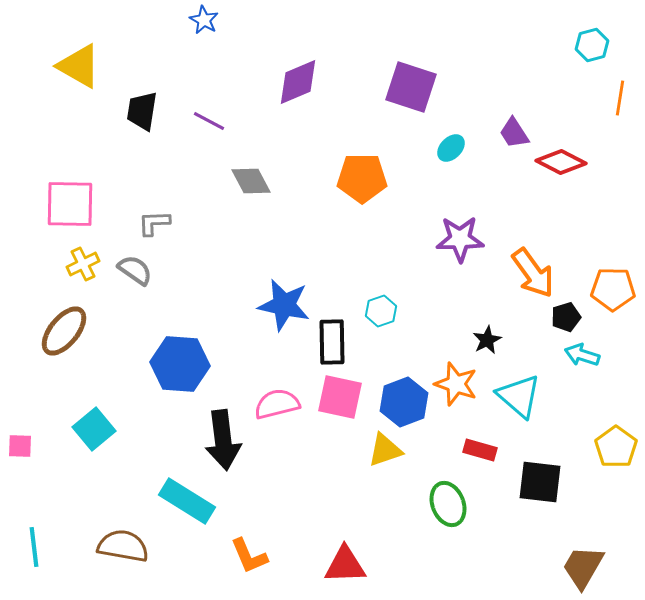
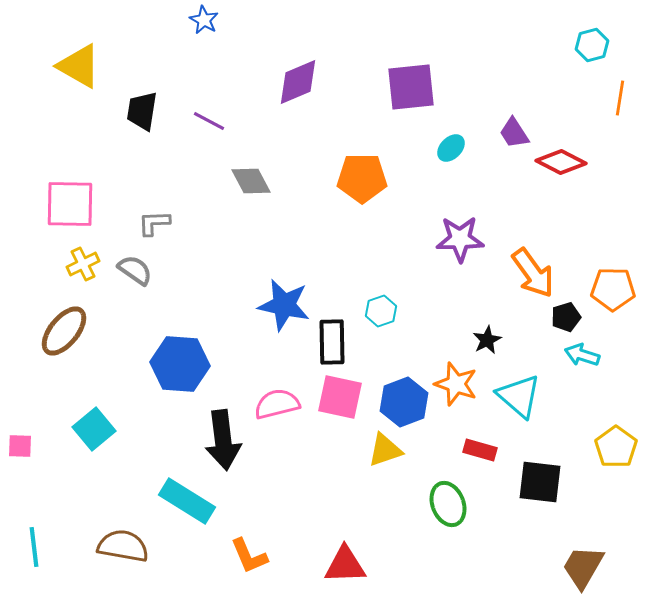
purple square at (411, 87): rotated 24 degrees counterclockwise
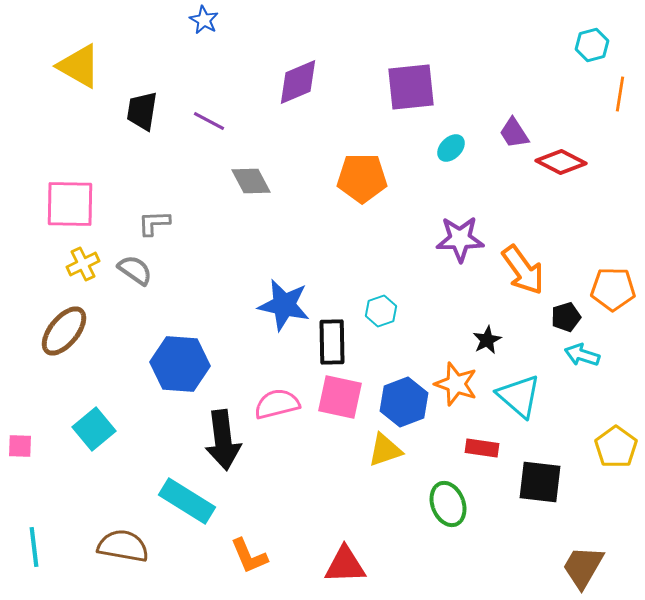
orange line at (620, 98): moved 4 px up
orange arrow at (533, 273): moved 10 px left, 3 px up
red rectangle at (480, 450): moved 2 px right, 2 px up; rotated 8 degrees counterclockwise
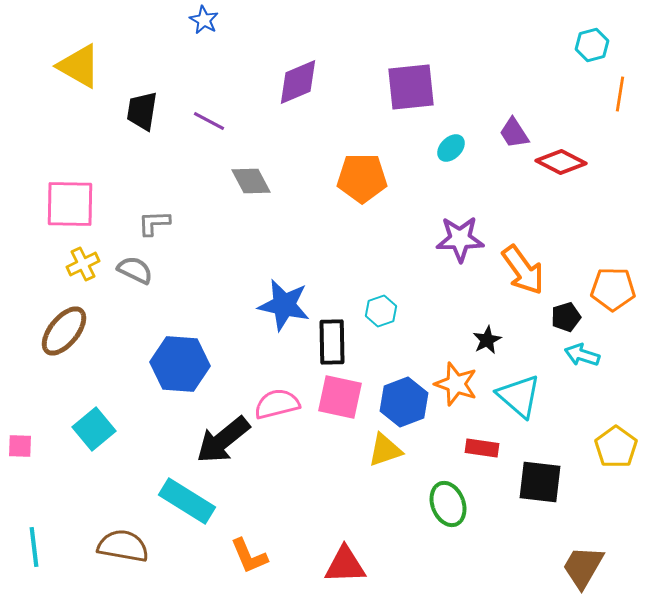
gray semicircle at (135, 270): rotated 9 degrees counterclockwise
black arrow at (223, 440): rotated 58 degrees clockwise
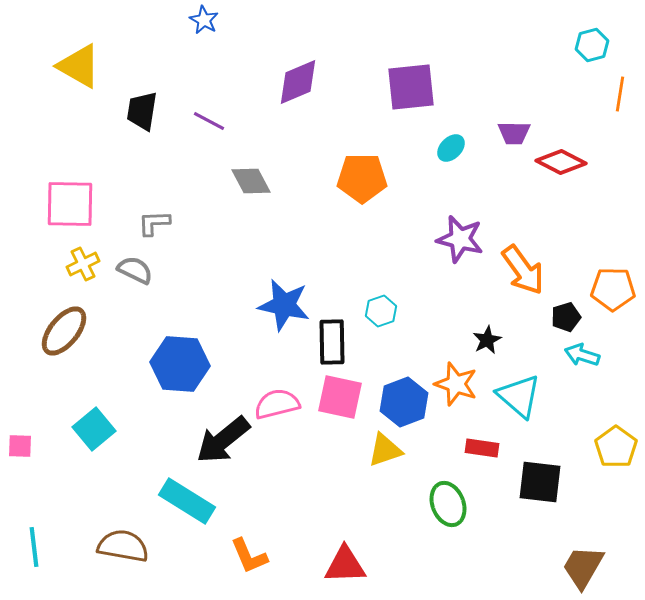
purple trapezoid at (514, 133): rotated 56 degrees counterclockwise
purple star at (460, 239): rotated 15 degrees clockwise
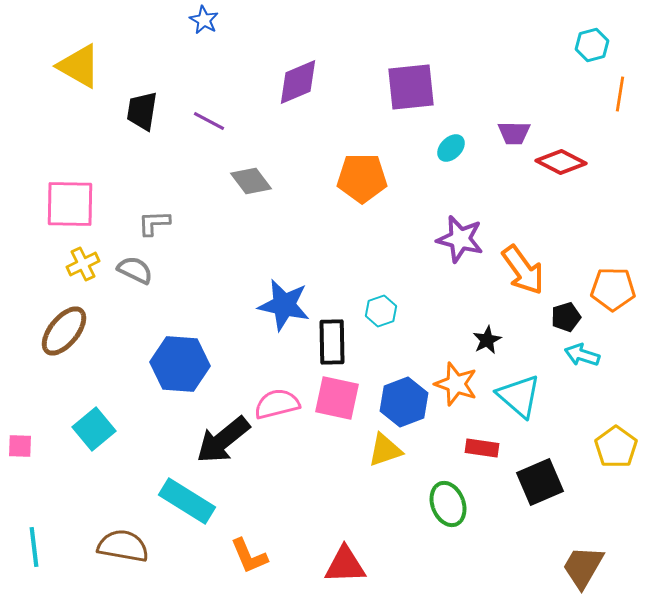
gray diamond at (251, 181): rotated 9 degrees counterclockwise
pink square at (340, 397): moved 3 px left, 1 px down
black square at (540, 482): rotated 30 degrees counterclockwise
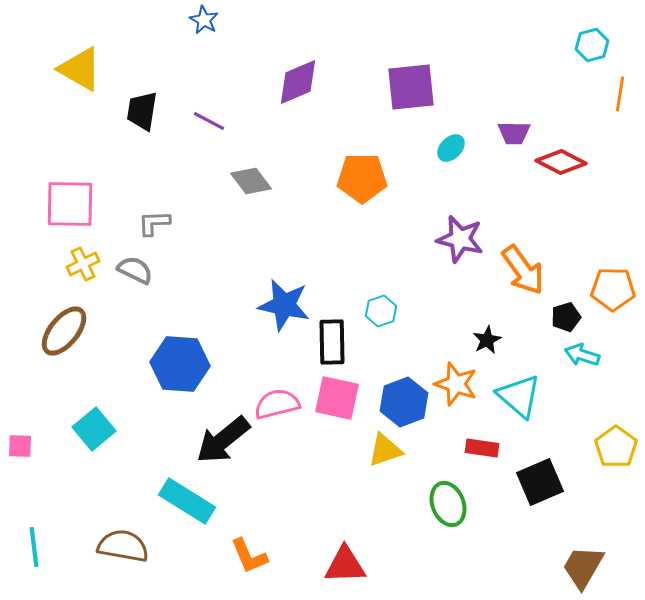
yellow triangle at (79, 66): moved 1 px right, 3 px down
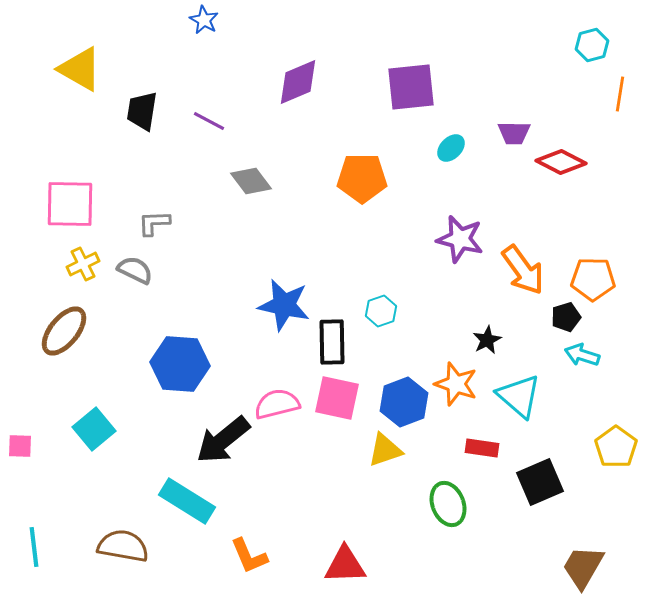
orange pentagon at (613, 289): moved 20 px left, 10 px up
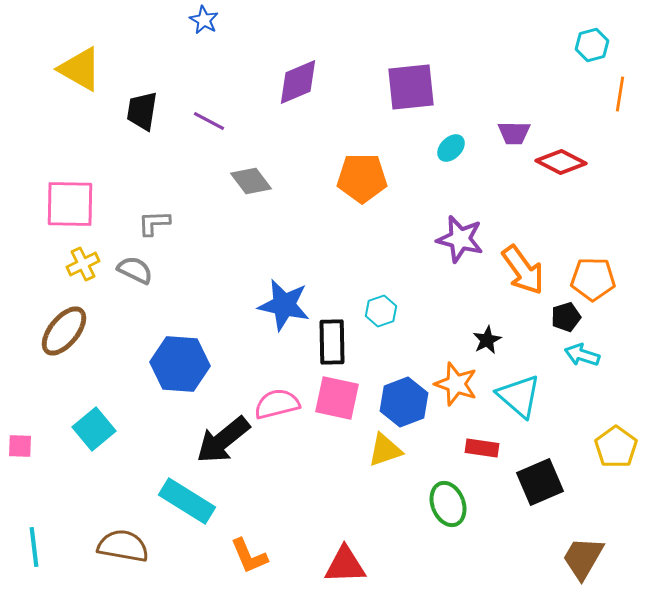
brown trapezoid at (583, 567): moved 9 px up
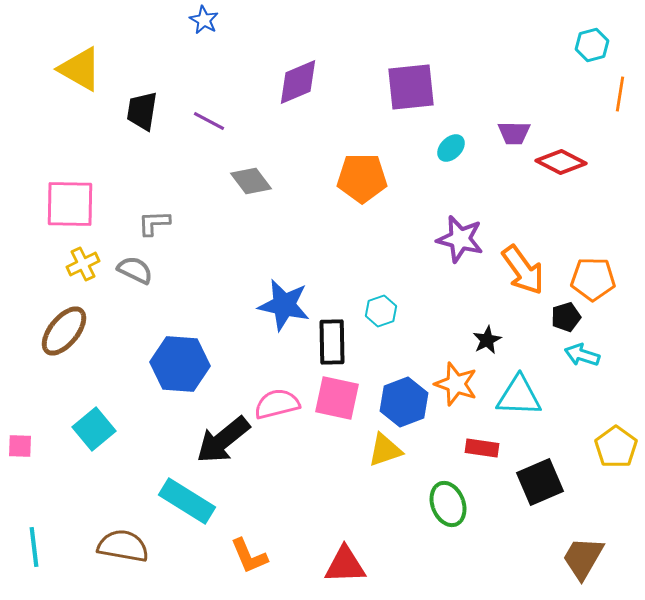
cyan triangle at (519, 396): rotated 39 degrees counterclockwise
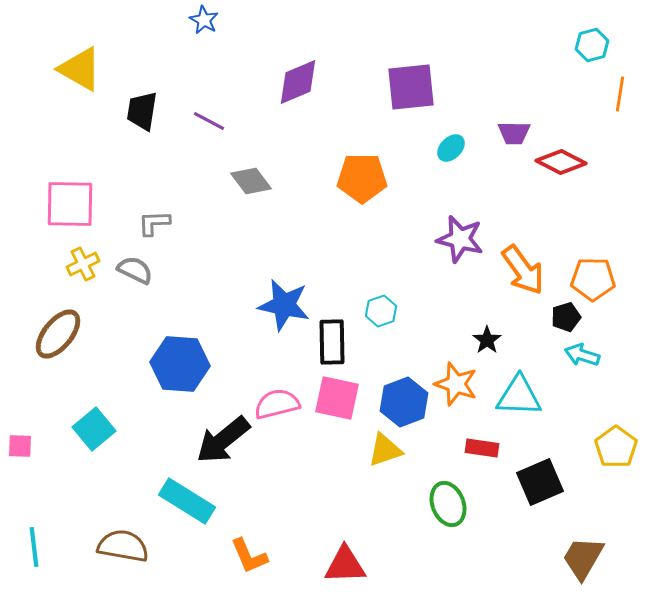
brown ellipse at (64, 331): moved 6 px left, 3 px down
black star at (487, 340): rotated 8 degrees counterclockwise
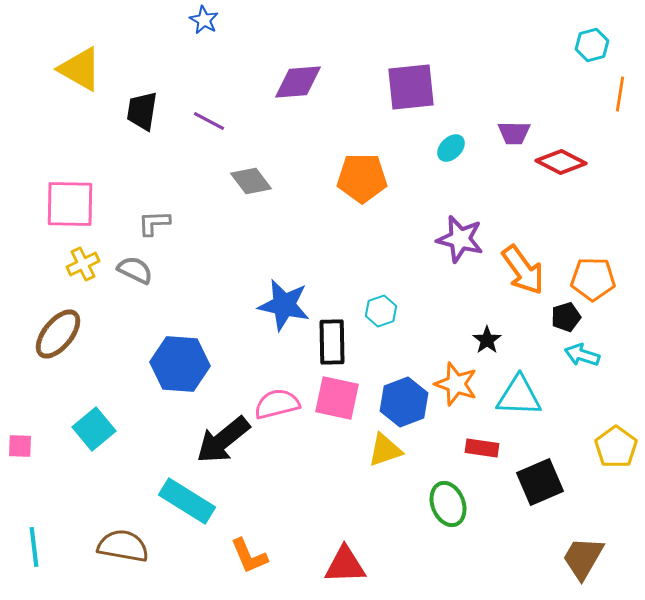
purple diamond at (298, 82): rotated 18 degrees clockwise
